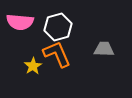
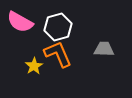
pink semicircle: rotated 24 degrees clockwise
orange L-shape: moved 1 px right
yellow star: moved 1 px right
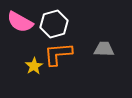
white hexagon: moved 4 px left, 3 px up
orange L-shape: rotated 72 degrees counterclockwise
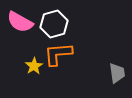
gray trapezoid: moved 13 px right, 24 px down; rotated 80 degrees clockwise
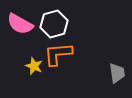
pink semicircle: moved 2 px down
yellow star: rotated 18 degrees counterclockwise
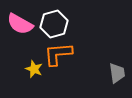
yellow star: moved 3 px down
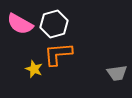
gray trapezoid: rotated 90 degrees clockwise
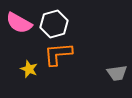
pink semicircle: moved 1 px left, 1 px up
yellow star: moved 5 px left
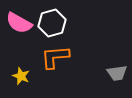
white hexagon: moved 2 px left, 1 px up
orange L-shape: moved 3 px left, 3 px down
yellow star: moved 8 px left, 7 px down
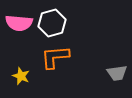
pink semicircle: rotated 24 degrees counterclockwise
